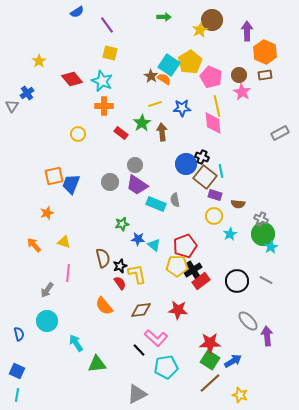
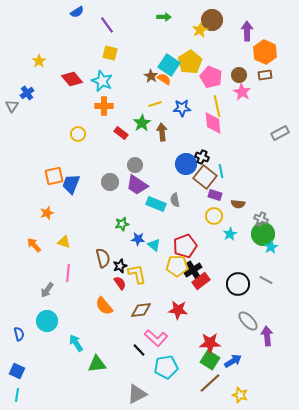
black circle at (237, 281): moved 1 px right, 3 px down
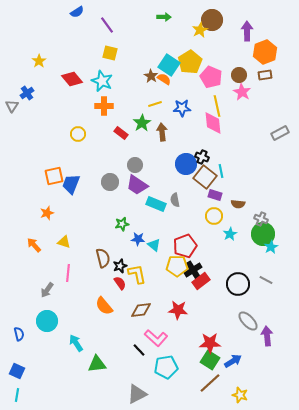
orange hexagon at (265, 52): rotated 15 degrees clockwise
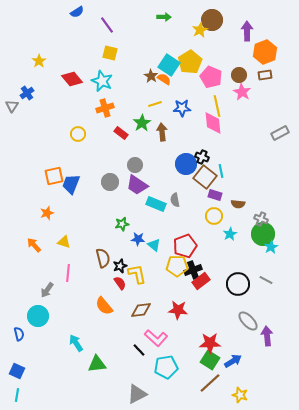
orange cross at (104, 106): moved 1 px right, 2 px down; rotated 18 degrees counterclockwise
black cross at (193, 270): rotated 12 degrees clockwise
cyan circle at (47, 321): moved 9 px left, 5 px up
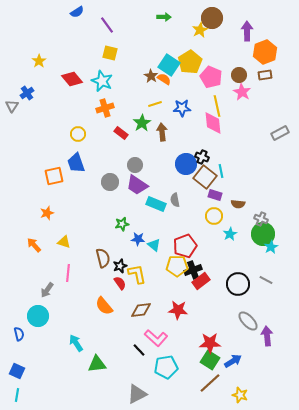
brown circle at (212, 20): moved 2 px up
blue trapezoid at (71, 184): moved 5 px right, 21 px up; rotated 40 degrees counterclockwise
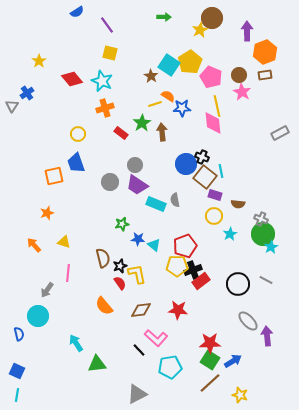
orange semicircle at (164, 79): moved 4 px right, 17 px down
cyan pentagon at (166, 367): moved 4 px right
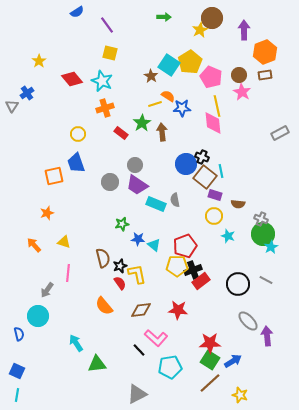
purple arrow at (247, 31): moved 3 px left, 1 px up
cyan star at (230, 234): moved 2 px left, 2 px down; rotated 24 degrees counterclockwise
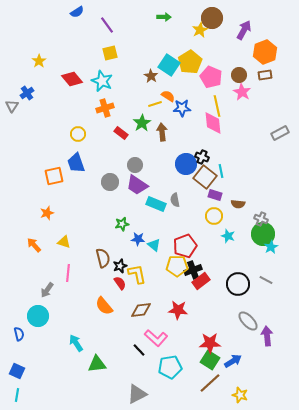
purple arrow at (244, 30): rotated 30 degrees clockwise
yellow square at (110, 53): rotated 28 degrees counterclockwise
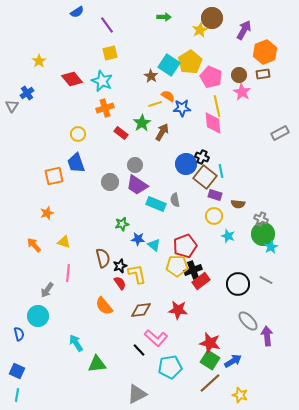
brown rectangle at (265, 75): moved 2 px left, 1 px up
brown arrow at (162, 132): rotated 36 degrees clockwise
red star at (210, 343): rotated 15 degrees clockwise
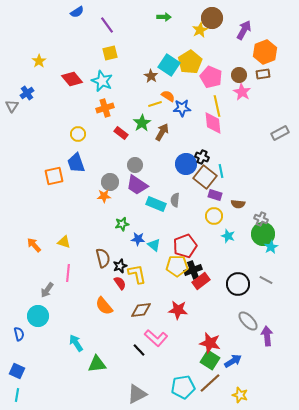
gray semicircle at (175, 200): rotated 16 degrees clockwise
orange star at (47, 213): moved 57 px right, 17 px up; rotated 16 degrees clockwise
cyan pentagon at (170, 367): moved 13 px right, 20 px down
